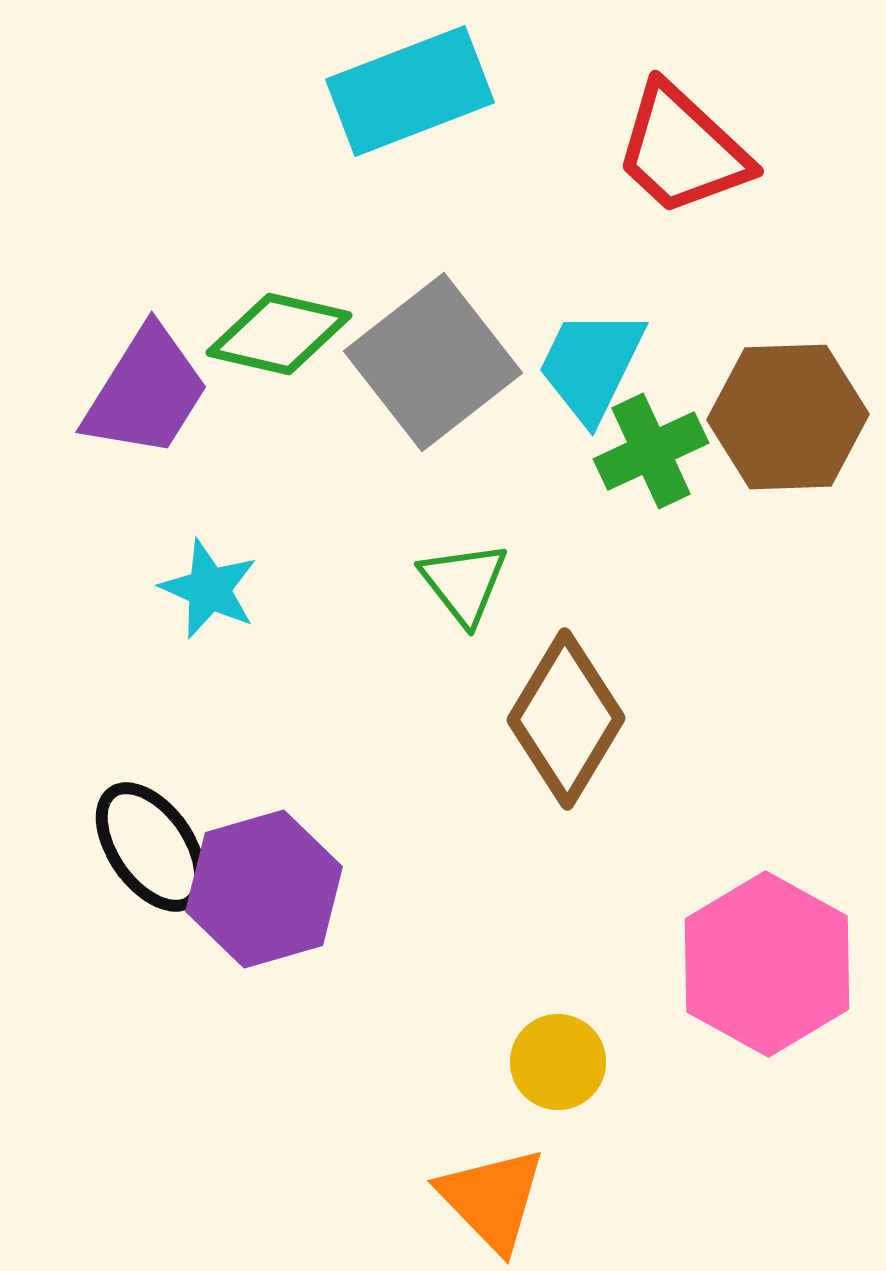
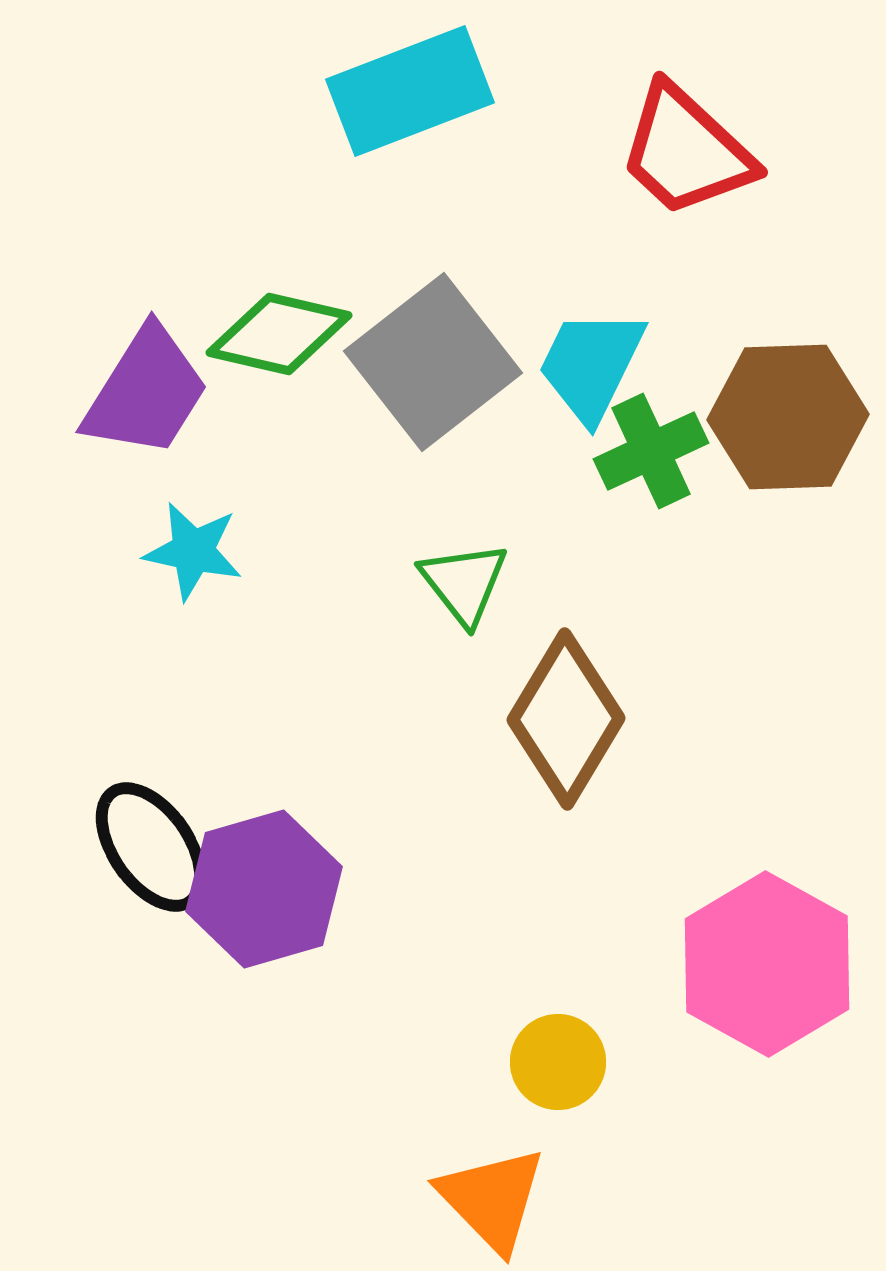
red trapezoid: moved 4 px right, 1 px down
cyan star: moved 16 px left, 38 px up; rotated 12 degrees counterclockwise
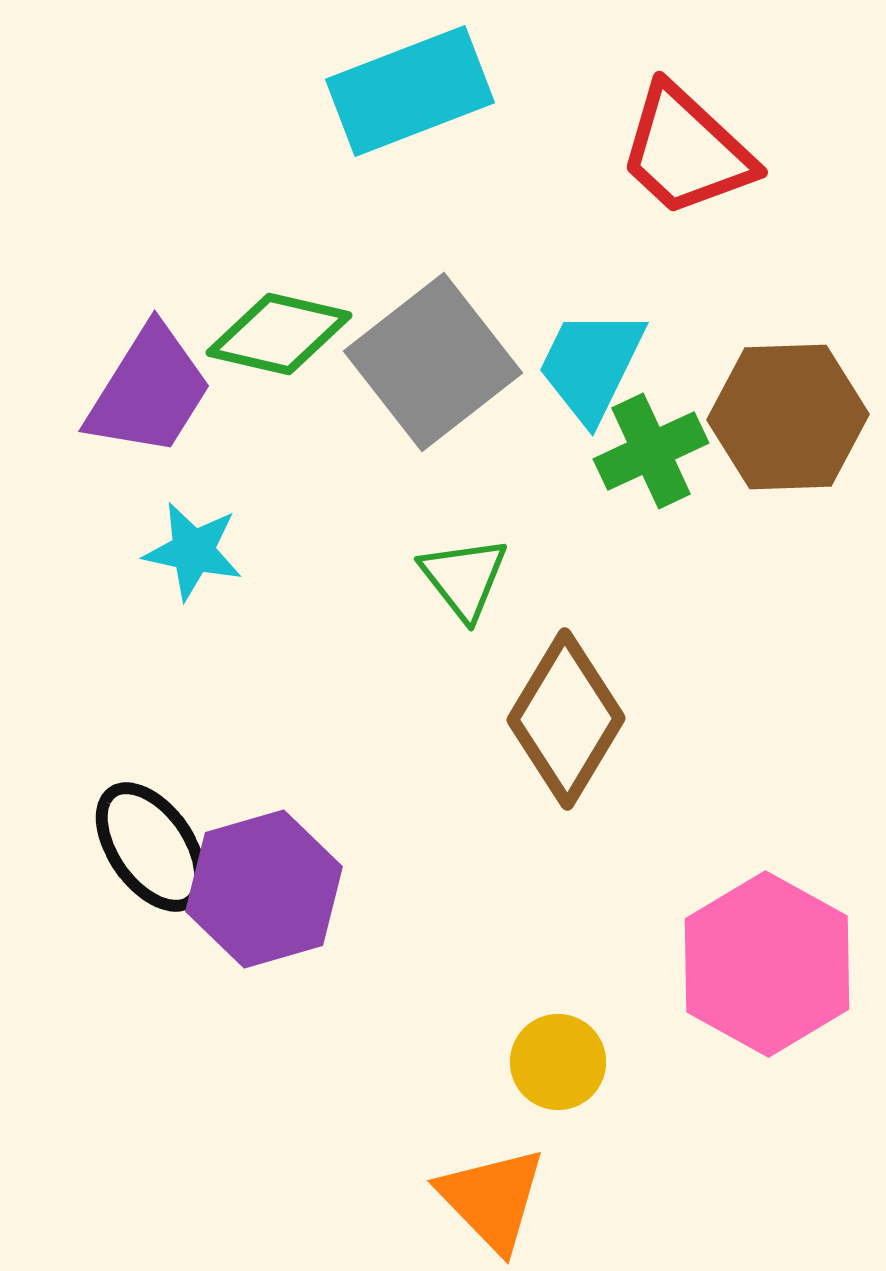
purple trapezoid: moved 3 px right, 1 px up
green triangle: moved 5 px up
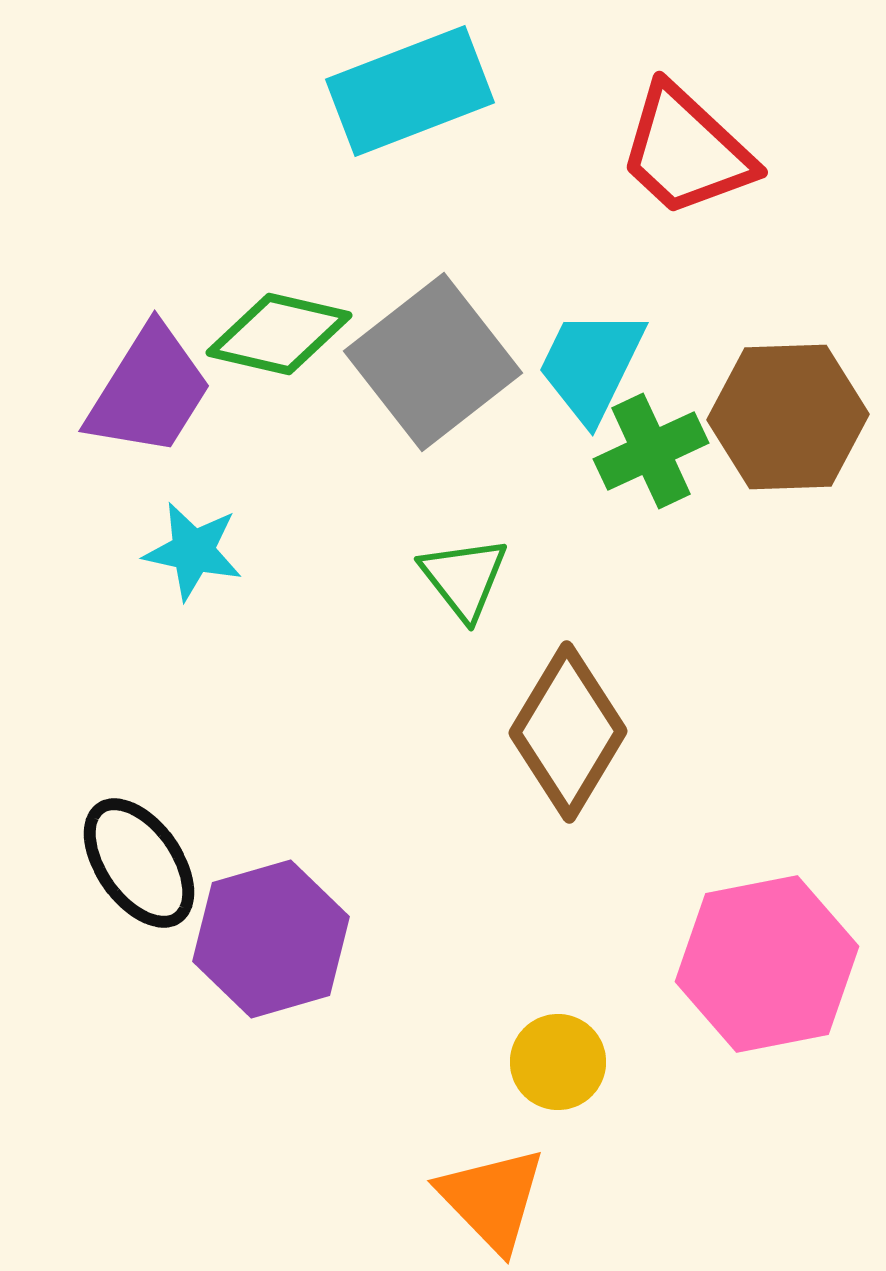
brown diamond: moved 2 px right, 13 px down
black ellipse: moved 12 px left, 16 px down
purple hexagon: moved 7 px right, 50 px down
pink hexagon: rotated 20 degrees clockwise
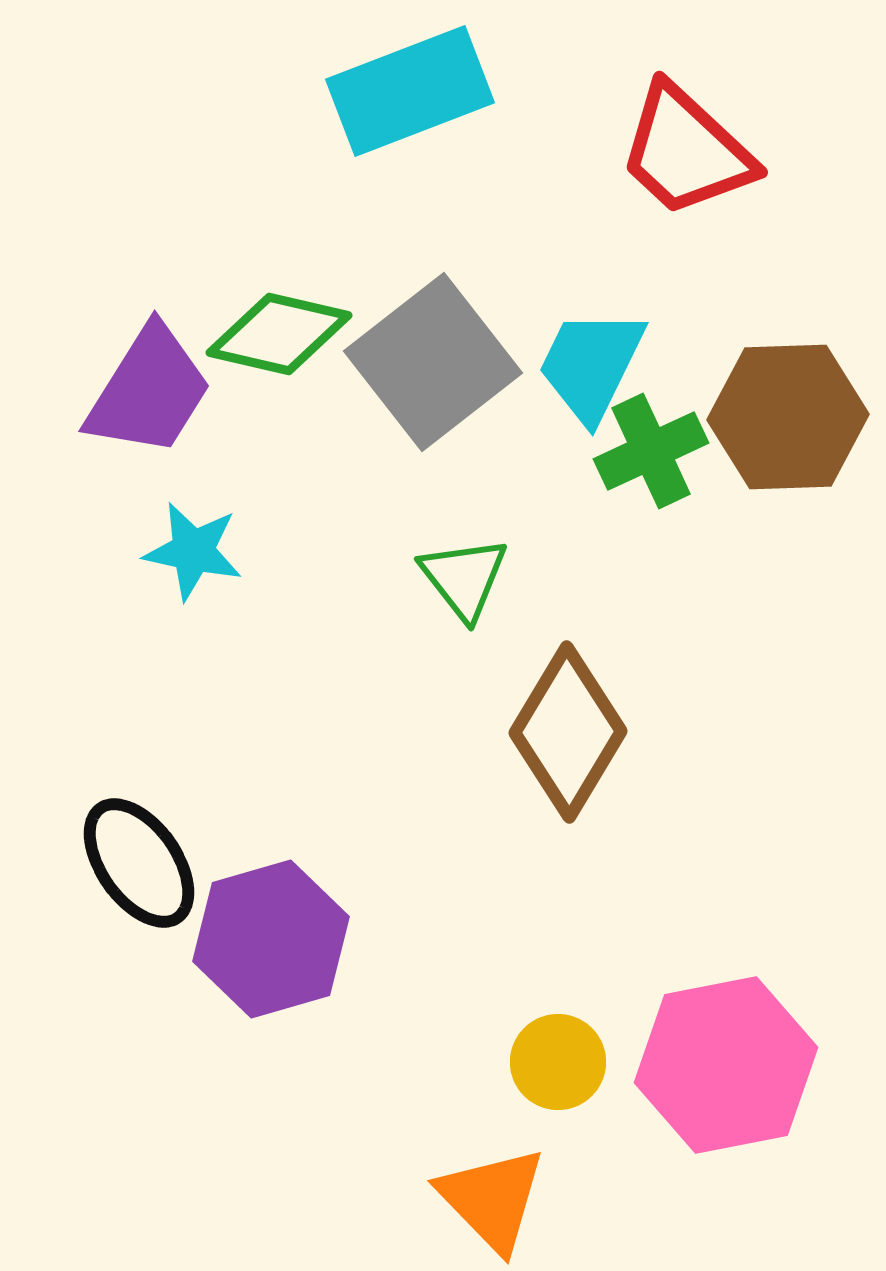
pink hexagon: moved 41 px left, 101 px down
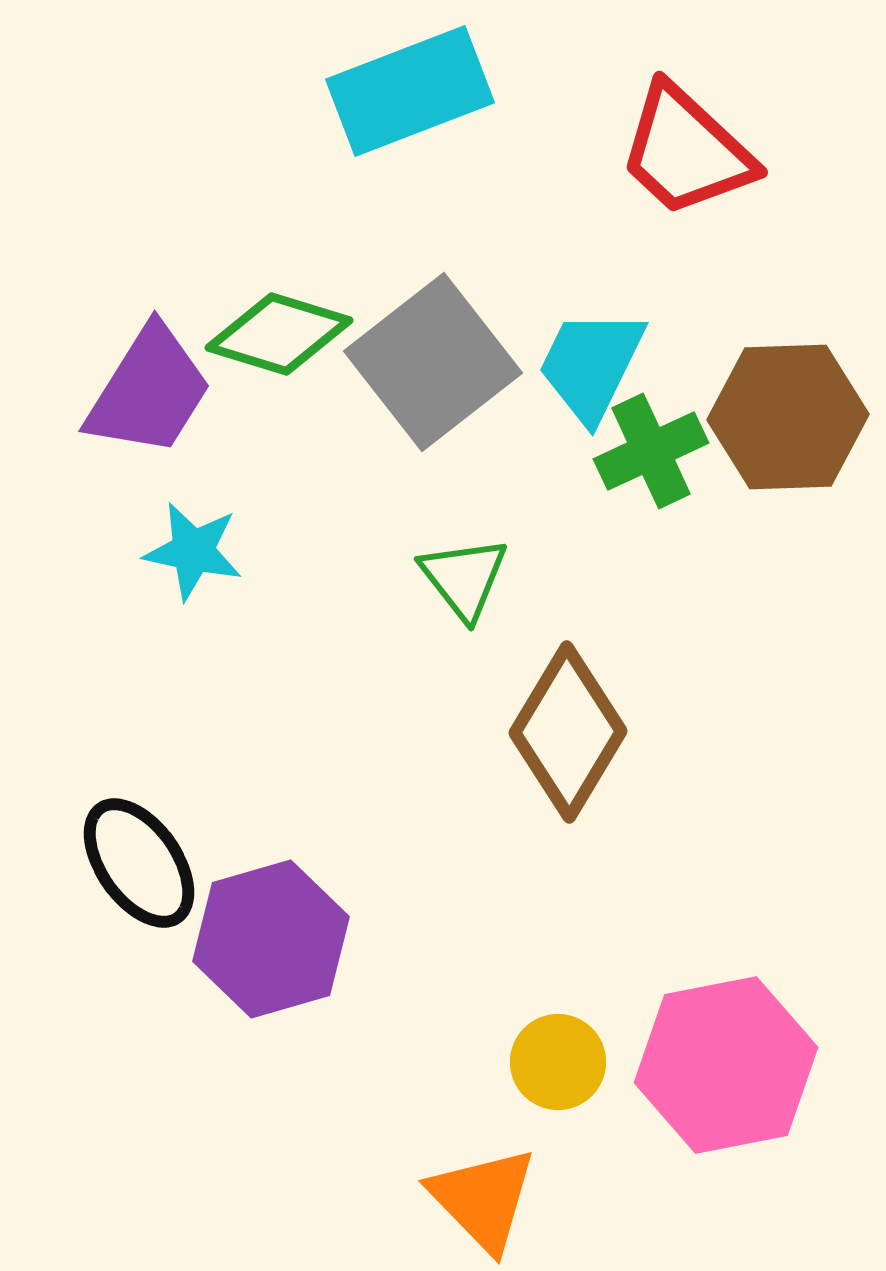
green diamond: rotated 4 degrees clockwise
orange triangle: moved 9 px left
